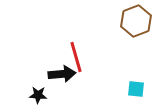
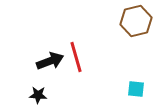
brown hexagon: rotated 8 degrees clockwise
black arrow: moved 12 px left, 13 px up; rotated 16 degrees counterclockwise
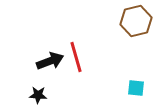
cyan square: moved 1 px up
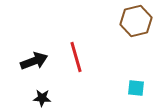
black arrow: moved 16 px left
black star: moved 4 px right, 3 px down
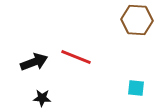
brown hexagon: moved 1 px right, 1 px up; rotated 16 degrees clockwise
red line: rotated 52 degrees counterclockwise
black arrow: moved 1 px down
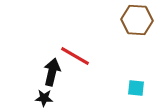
red line: moved 1 px left, 1 px up; rotated 8 degrees clockwise
black arrow: moved 18 px right, 10 px down; rotated 56 degrees counterclockwise
black star: moved 2 px right
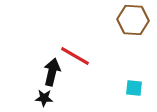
brown hexagon: moved 4 px left
cyan square: moved 2 px left
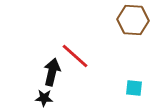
red line: rotated 12 degrees clockwise
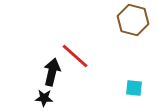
brown hexagon: rotated 12 degrees clockwise
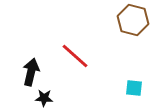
black arrow: moved 21 px left
